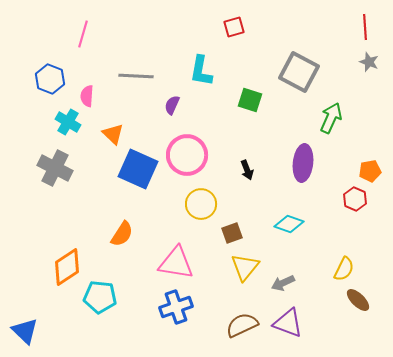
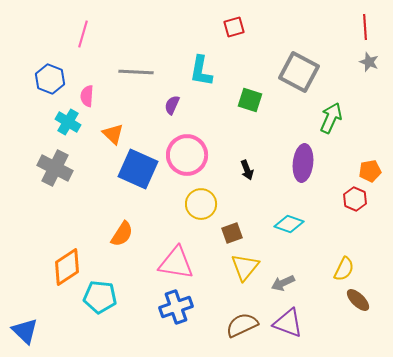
gray line: moved 4 px up
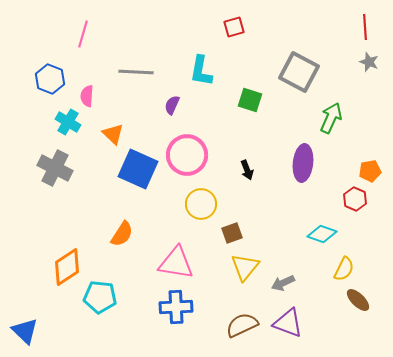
cyan diamond: moved 33 px right, 10 px down
blue cross: rotated 16 degrees clockwise
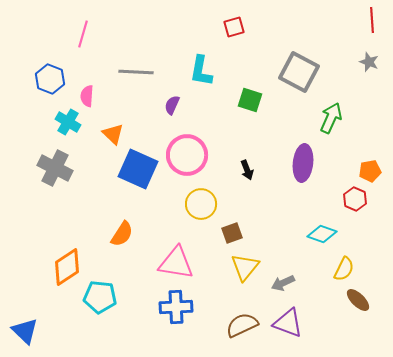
red line: moved 7 px right, 7 px up
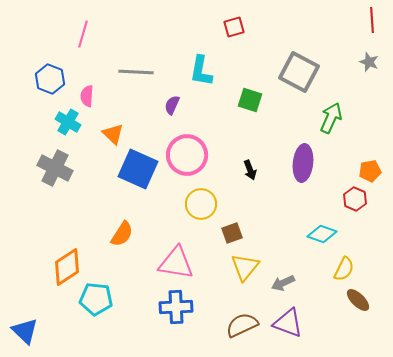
black arrow: moved 3 px right
cyan pentagon: moved 4 px left, 2 px down
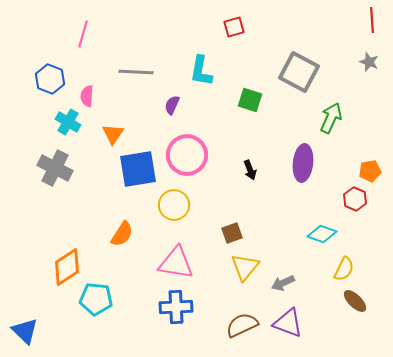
orange triangle: rotated 20 degrees clockwise
blue square: rotated 33 degrees counterclockwise
yellow circle: moved 27 px left, 1 px down
brown ellipse: moved 3 px left, 1 px down
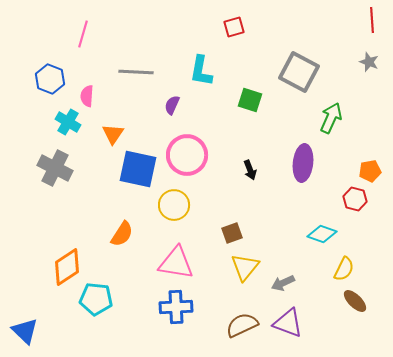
blue square: rotated 21 degrees clockwise
red hexagon: rotated 10 degrees counterclockwise
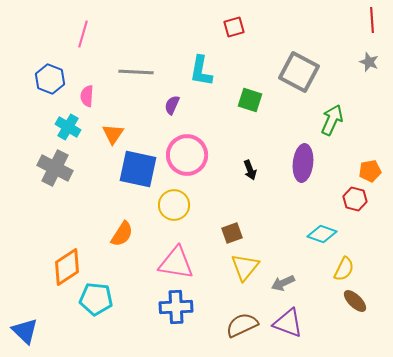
green arrow: moved 1 px right, 2 px down
cyan cross: moved 5 px down
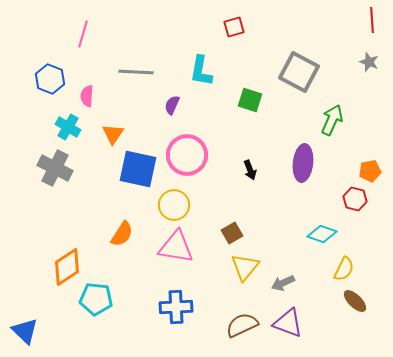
brown square: rotated 10 degrees counterclockwise
pink triangle: moved 16 px up
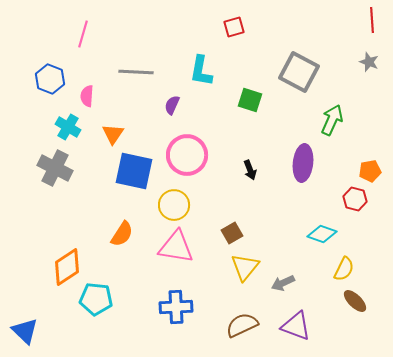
blue square: moved 4 px left, 2 px down
purple triangle: moved 8 px right, 3 px down
